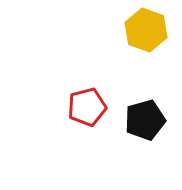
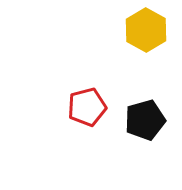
yellow hexagon: rotated 9 degrees clockwise
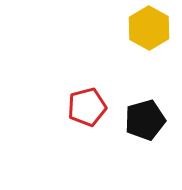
yellow hexagon: moved 3 px right, 2 px up
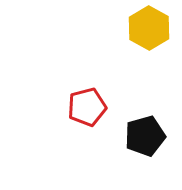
black pentagon: moved 16 px down
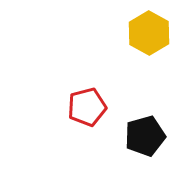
yellow hexagon: moved 5 px down
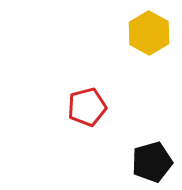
black pentagon: moved 7 px right, 26 px down
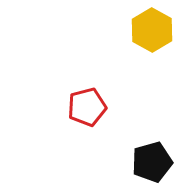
yellow hexagon: moved 3 px right, 3 px up
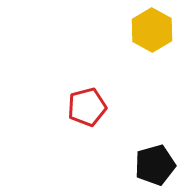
black pentagon: moved 3 px right, 3 px down
